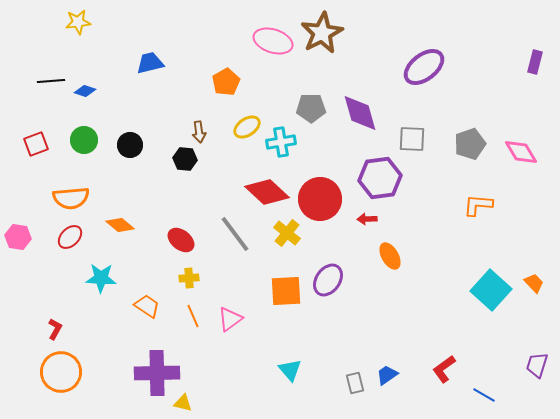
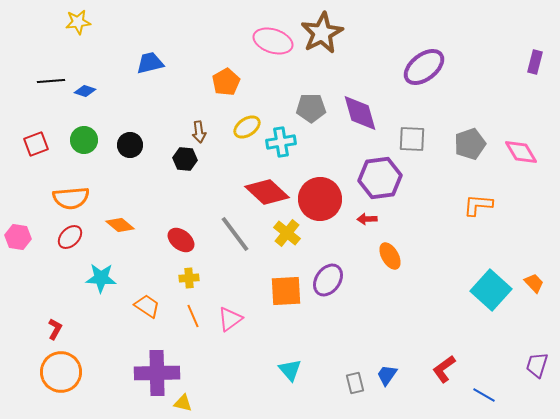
blue trapezoid at (387, 375): rotated 20 degrees counterclockwise
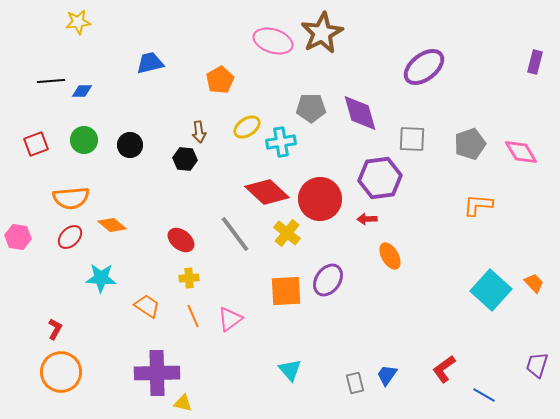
orange pentagon at (226, 82): moved 6 px left, 2 px up
blue diamond at (85, 91): moved 3 px left; rotated 20 degrees counterclockwise
orange diamond at (120, 225): moved 8 px left
